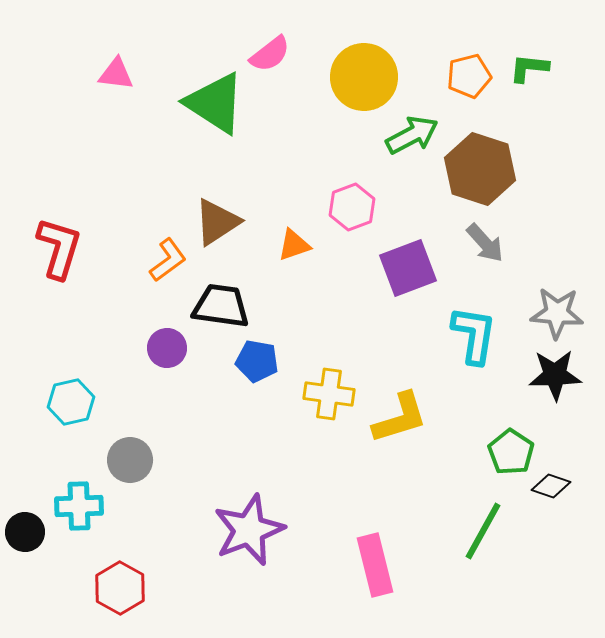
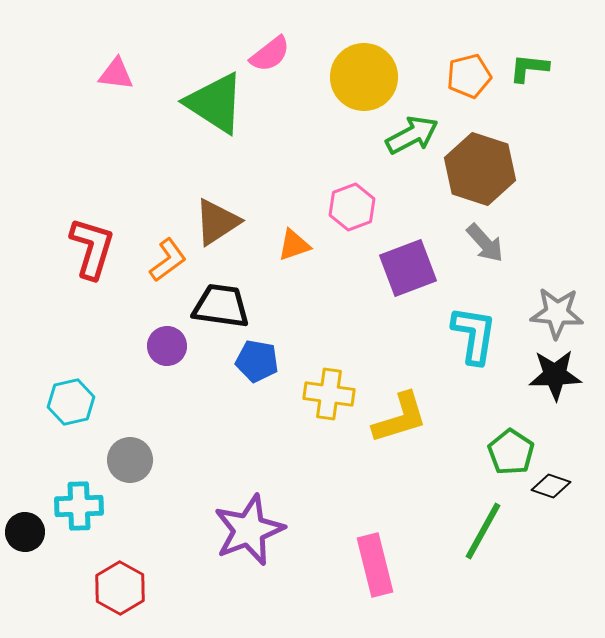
red L-shape: moved 33 px right
purple circle: moved 2 px up
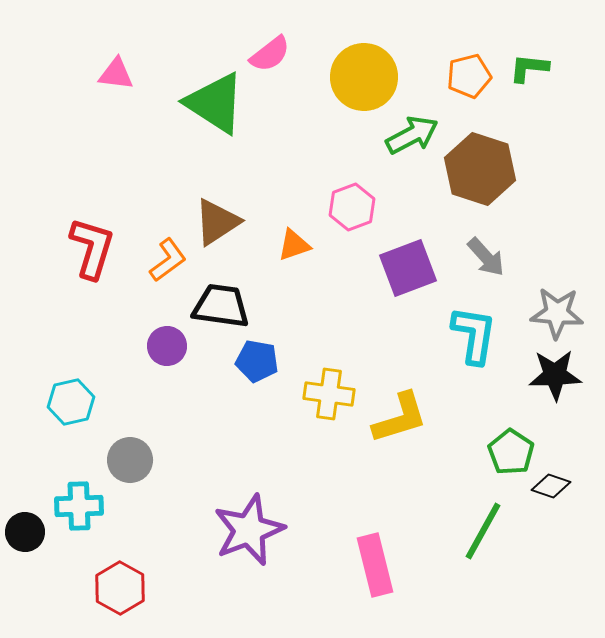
gray arrow: moved 1 px right, 14 px down
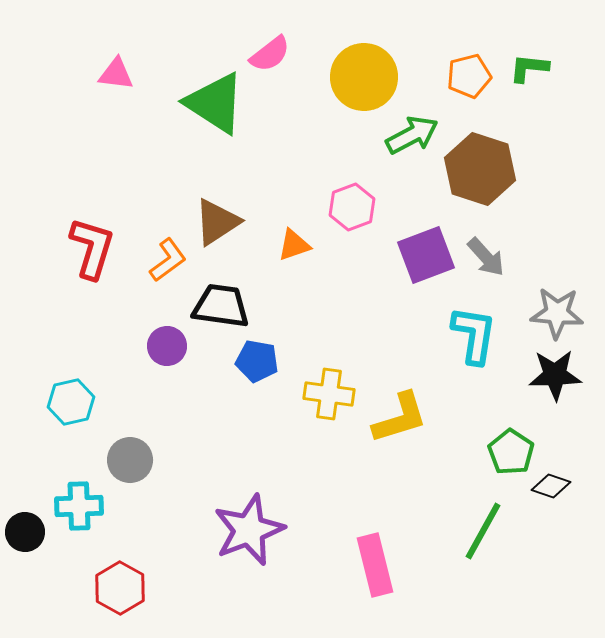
purple square: moved 18 px right, 13 px up
